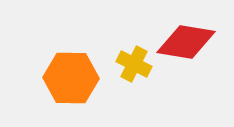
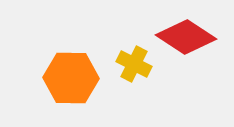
red diamond: moved 5 px up; rotated 24 degrees clockwise
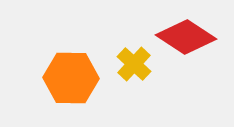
yellow cross: rotated 16 degrees clockwise
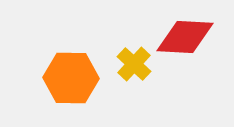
red diamond: moved 1 px left; rotated 30 degrees counterclockwise
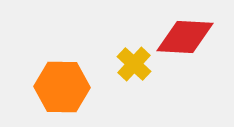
orange hexagon: moved 9 px left, 9 px down
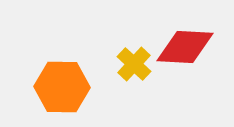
red diamond: moved 10 px down
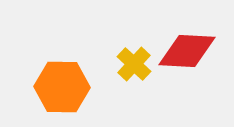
red diamond: moved 2 px right, 4 px down
